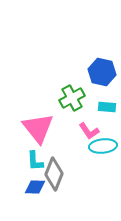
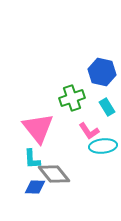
green cross: rotated 10 degrees clockwise
cyan rectangle: rotated 54 degrees clockwise
cyan L-shape: moved 3 px left, 2 px up
gray diamond: rotated 60 degrees counterclockwise
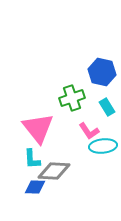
gray diamond: moved 3 px up; rotated 48 degrees counterclockwise
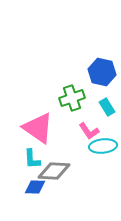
pink triangle: rotated 16 degrees counterclockwise
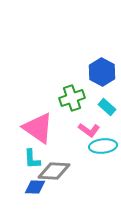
blue hexagon: rotated 16 degrees clockwise
cyan rectangle: rotated 18 degrees counterclockwise
pink L-shape: moved 1 px up; rotated 20 degrees counterclockwise
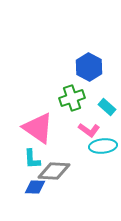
blue hexagon: moved 13 px left, 5 px up
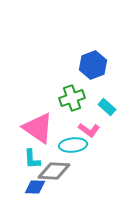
blue hexagon: moved 4 px right, 2 px up; rotated 12 degrees clockwise
cyan ellipse: moved 30 px left, 1 px up
